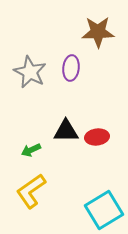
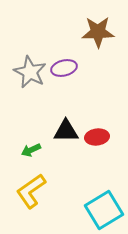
purple ellipse: moved 7 px left; rotated 70 degrees clockwise
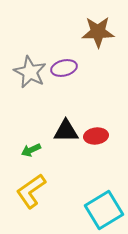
red ellipse: moved 1 px left, 1 px up
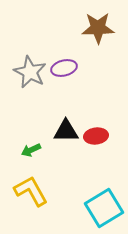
brown star: moved 4 px up
yellow L-shape: rotated 96 degrees clockwise
cyan square: moved 2 px up
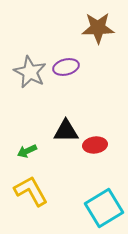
purple ellipse: moved 2 px right, 1 px up
red ellipse: moved 1 px left, 9 px down
green arrow: moved 4 px left, 1 px down
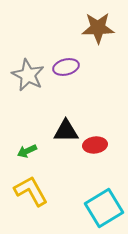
gray star: moved 2 px left, 3 px down
